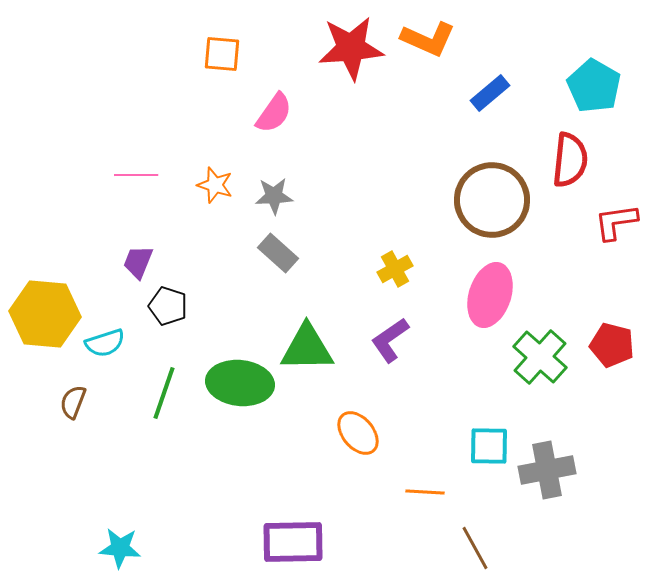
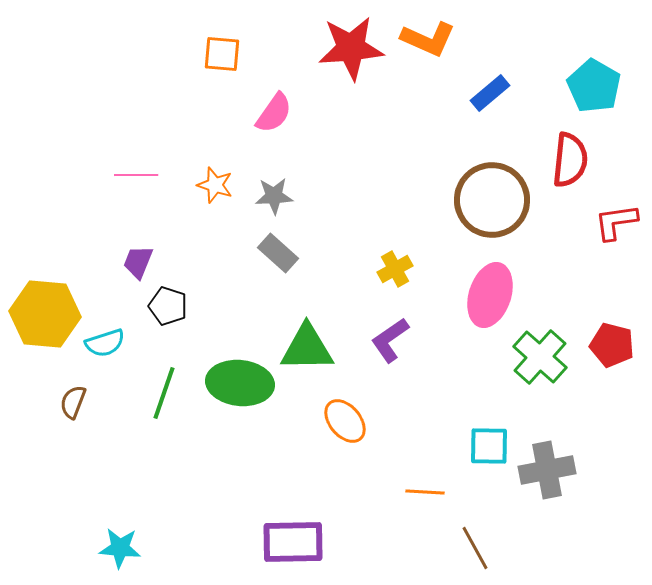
orange ellipse: moved 13 px left, 12 px up
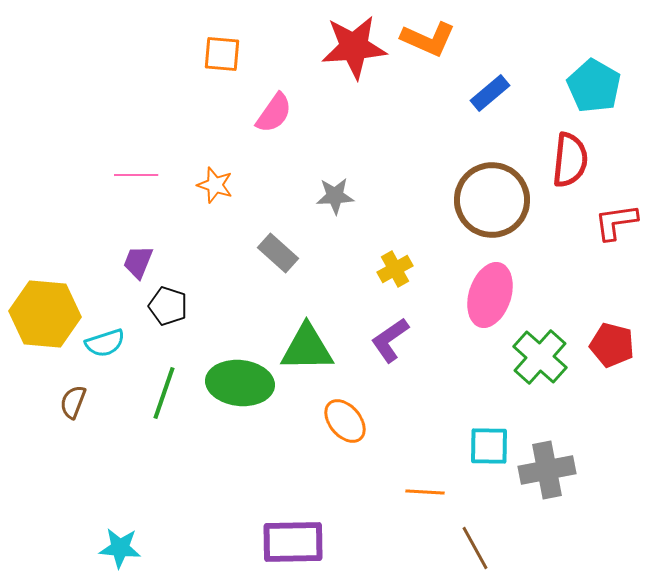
red star: moved 3 px right, 1 px up
gray star: moved 61 px right
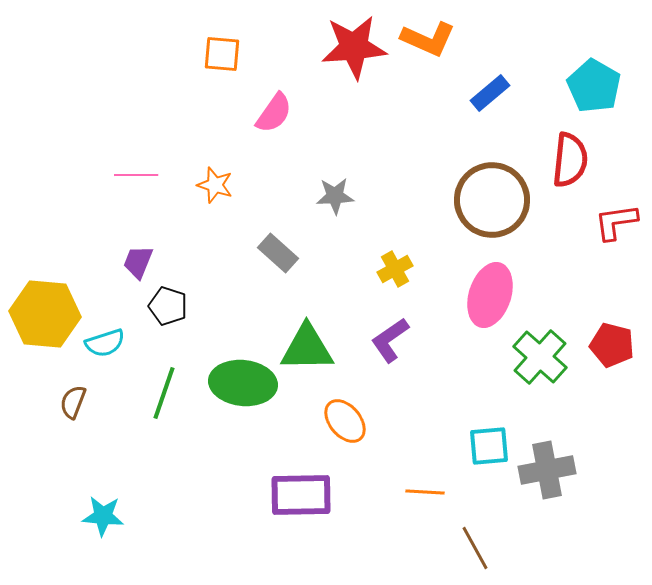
green ellipse: moved 3 px right
cyan square: rotated 6 degrees counterclockwise
purple rectangle: moved 8 px right, 47 px up
cyan star: moved 17 px left, 32 px up
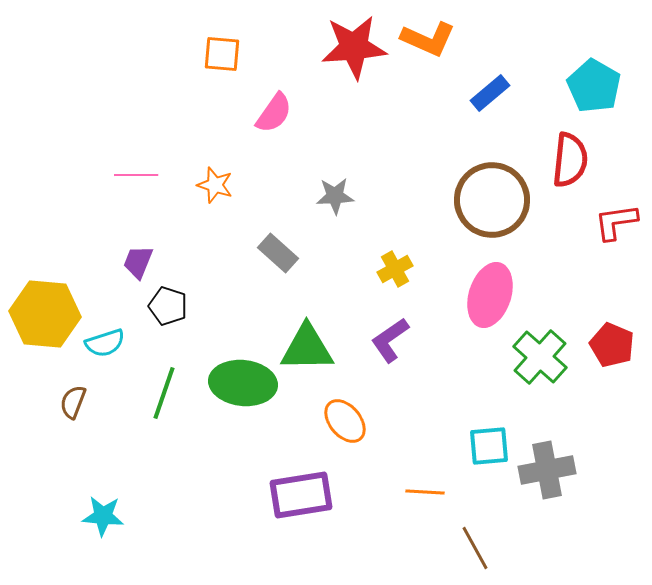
red pentagon: rotated 9 degrees clockwise
purple rectangle: rotated 8 degrees counterclockwise
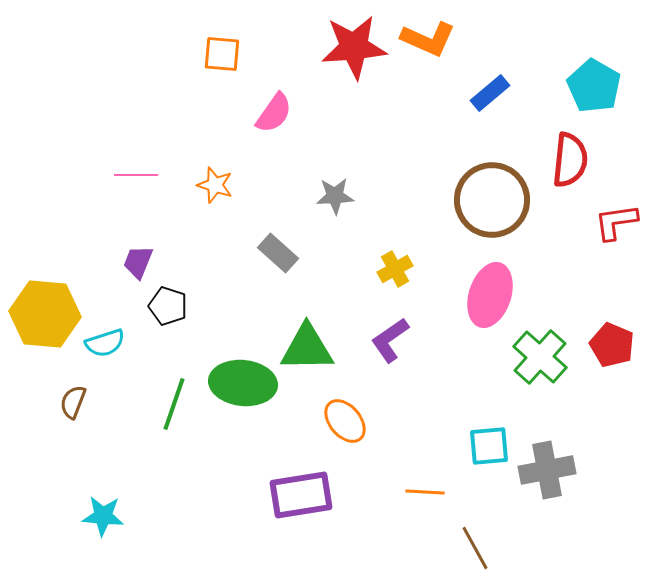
green line: moved 10 px right, 11 px down
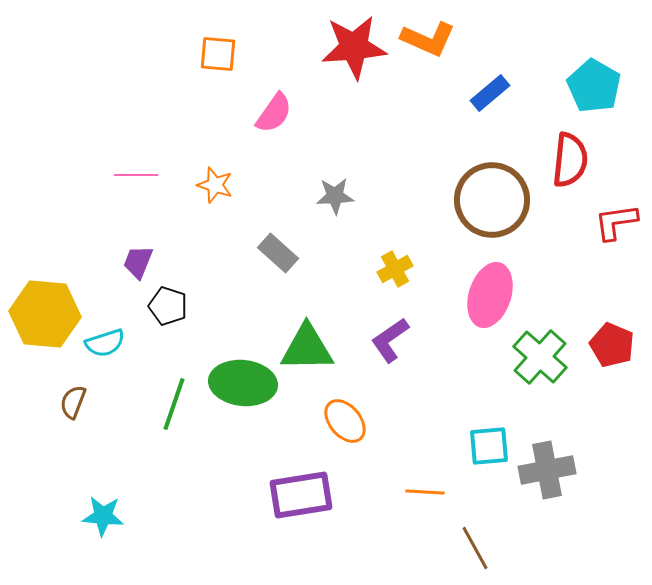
orange square: moved 4 px left
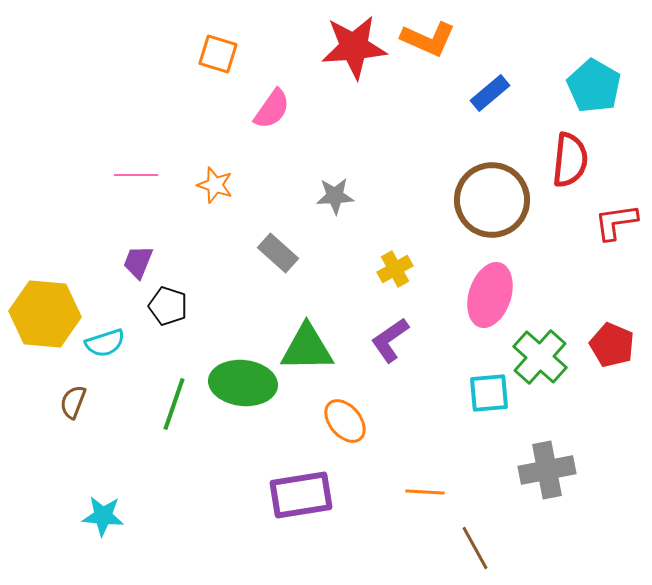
orange square: rotated 12 degrees clockwise
pink semicircle: moved 2 px left, 4 px up
cyan square: moved 53 px up
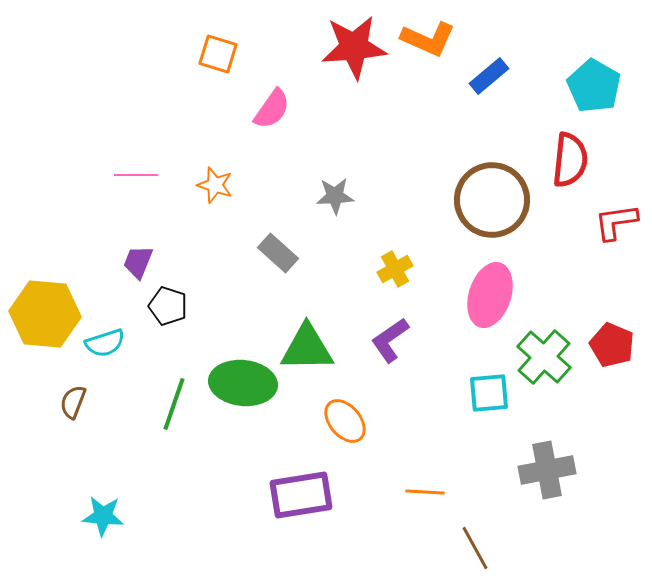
blue rectangle: moved 1 px left, 17 px up
green cross: moved 4 px right
